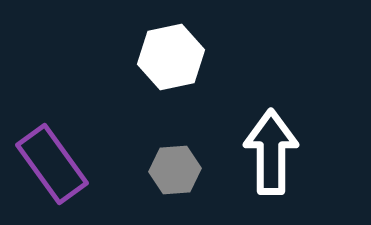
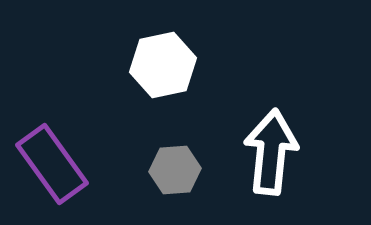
white hexagon: moved 8 px left, 8 px down
white arrow: rotated 6 degrees clockwise
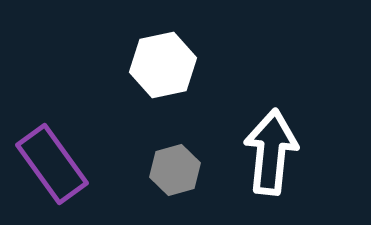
gray hexagon: rotated 12 degrees counterclockwise
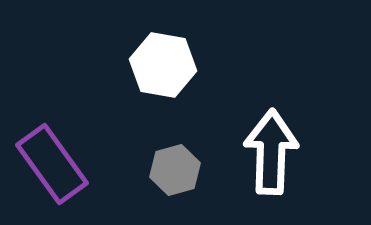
white hexagon: rotated 22 degrees clockwise
white arrow: rotated 4 degrees counterclockwise
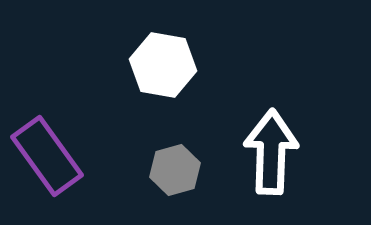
purple rectangle: moved 5 px left, 8 px up
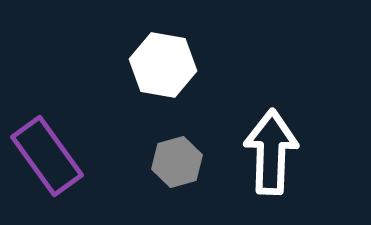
gray hexagon: moved 2 px right, 8 px up
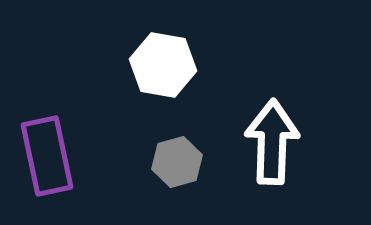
white arrow: moved 1 px right, 10 px up
purple rectangle: rotated 24 degrees clockwise
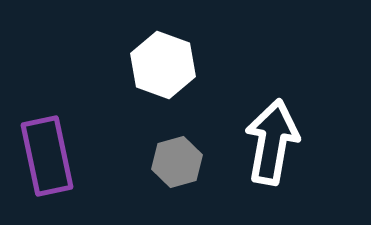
white hexagon: rotated 10 degrees clockwise
white arrow: rotated 8 degrees clockwise
